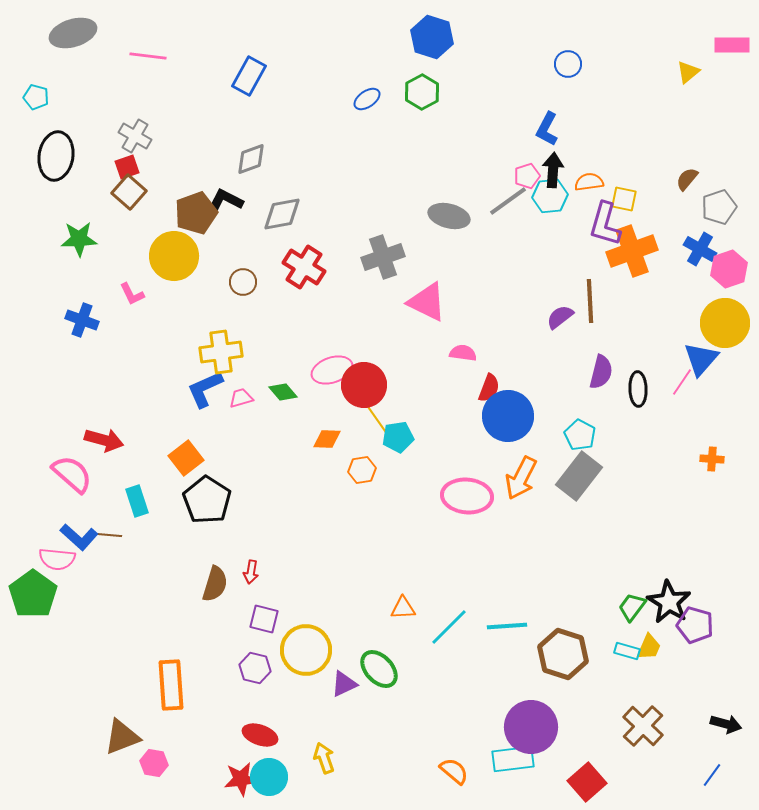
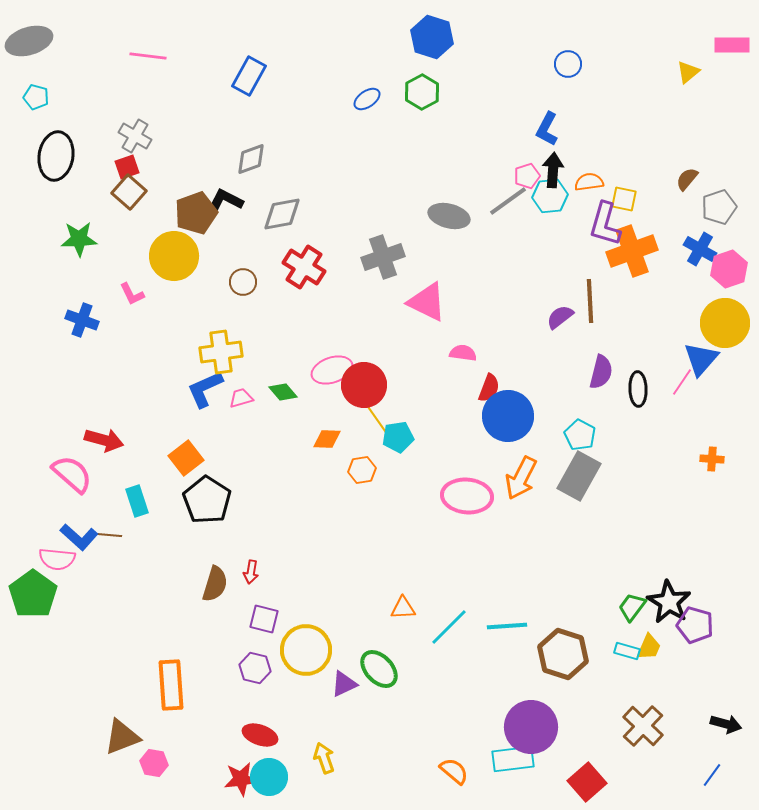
gray ellipse at (73, 33): moved 44 px left, 8 px down
gray rectangle at (579, 476): rotated 9 degrees counterclockwise
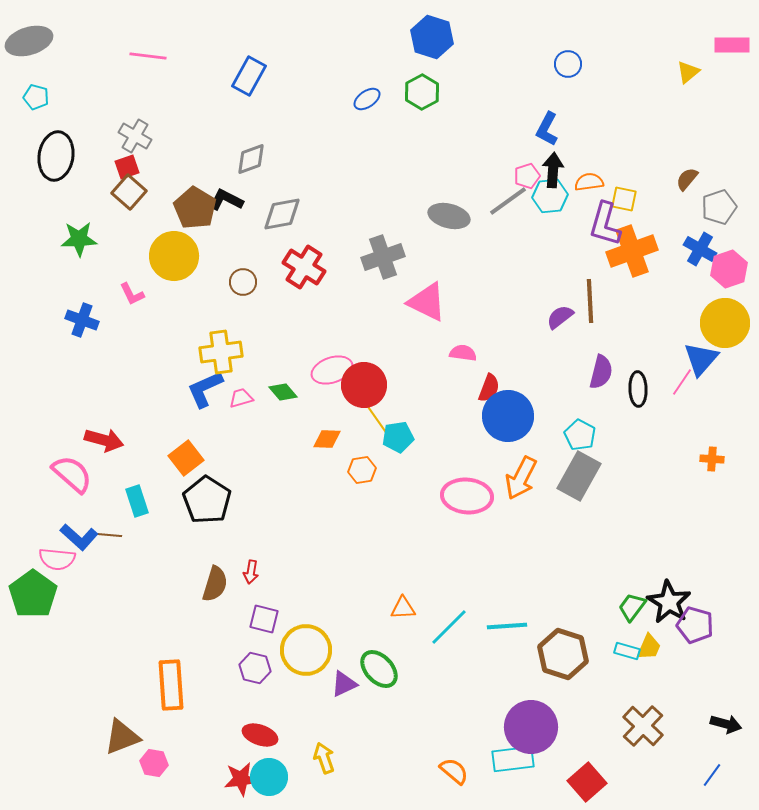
brown pentagon at (196, 213): moved 1 px left, 5 px up; rotated 21 degrees counterclockwise
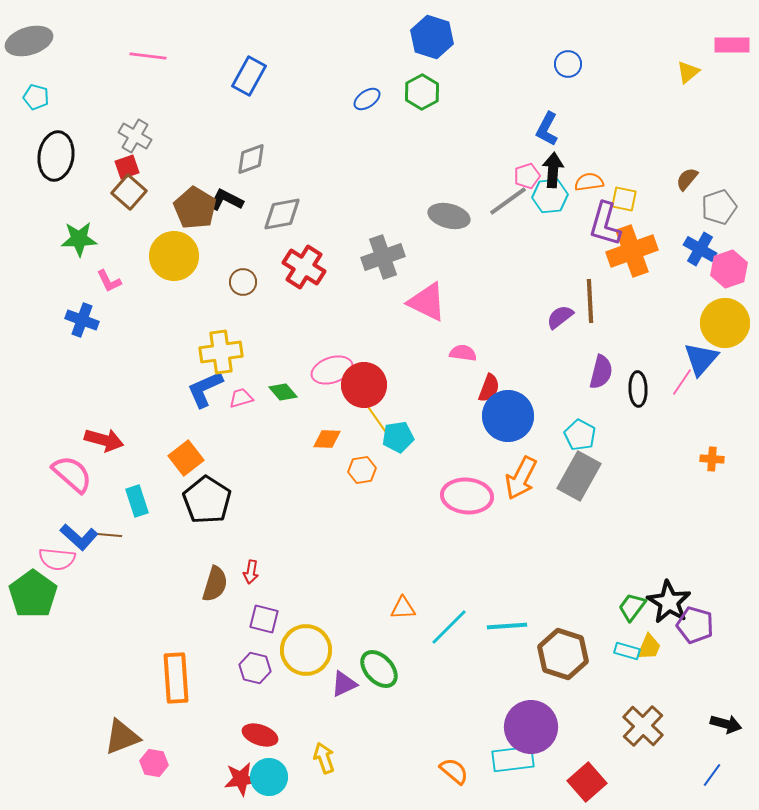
pink L-shape at (132, 294): moved 23 px left, 13 px up
orange rectangle at (171, 685): moved 5 px right, 7 px up
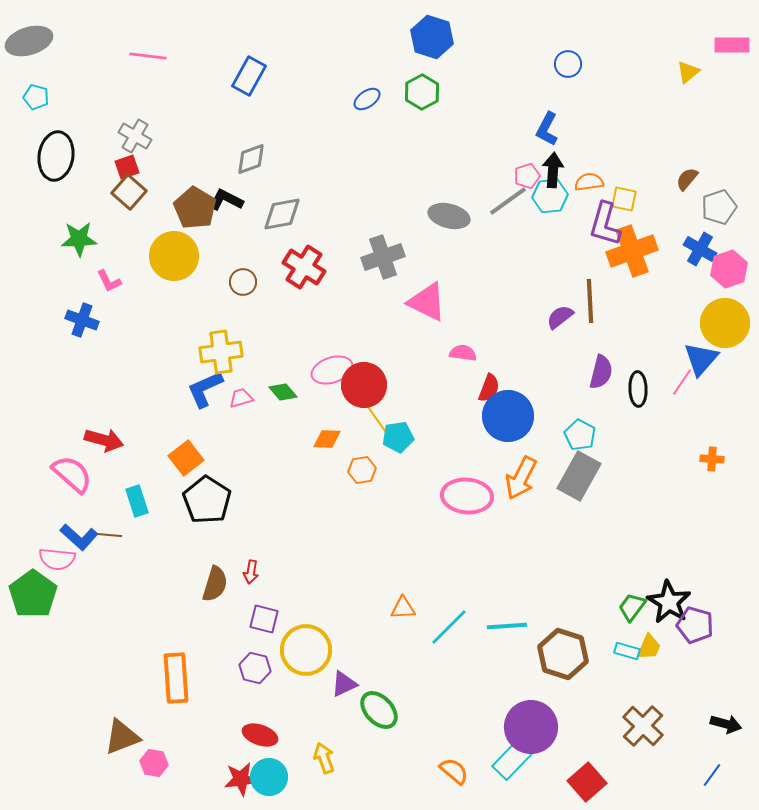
green ellipse at (379, 669): moved 41 px down
cyan rectangle at (513, 759): rotated 39 degrees counterclockwise
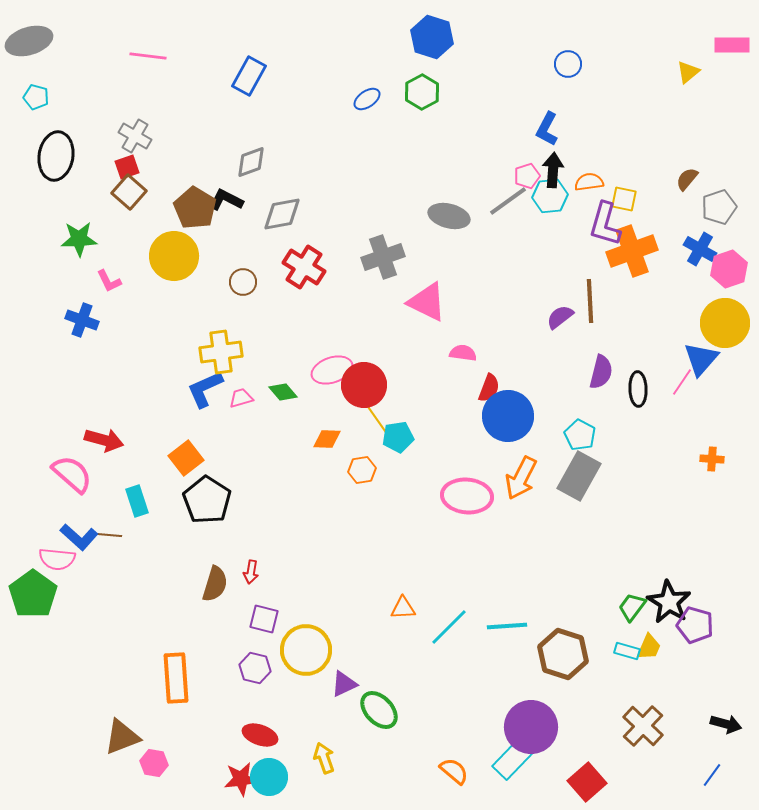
gray diamond at (251, 159): moved 3 px down
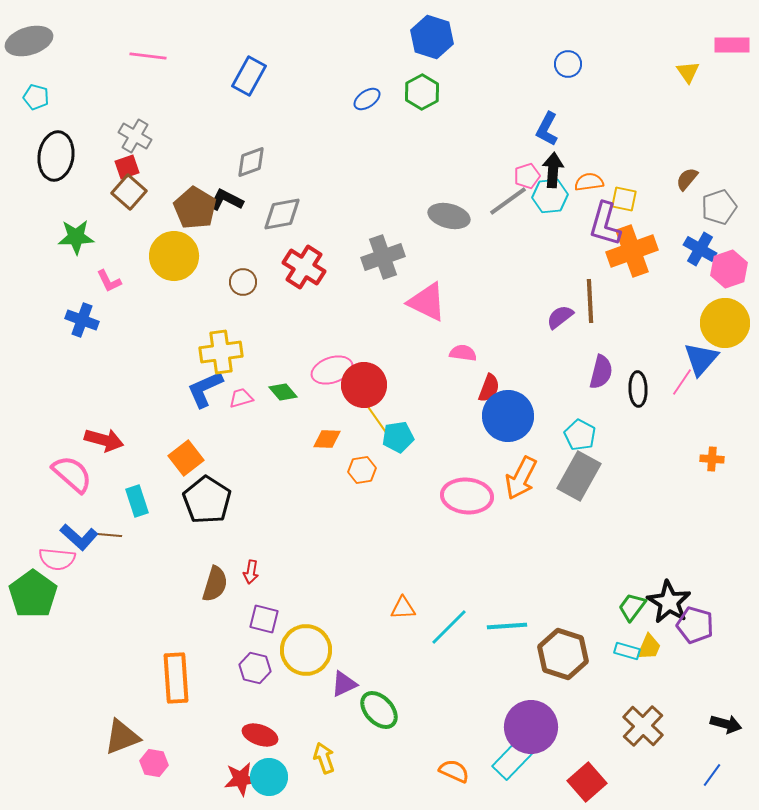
yellow triangle at (688, 72): rotated 25 degrees counterclockwise
green star at (79, 239): moved 3 px left, 2 px up
orange semicircle at (454, 771): rotated 16 degrees counterclockwise
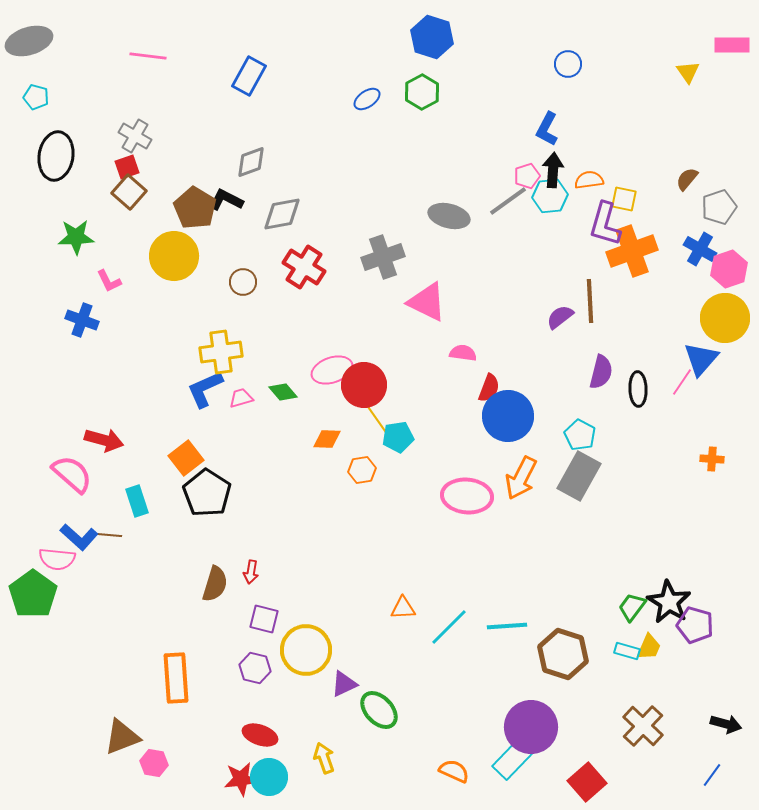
orange semicircle at (589, 182): moved 2 px up
yellow circle at (725, 323): moved 5 px up
black pentagon at (207, 500): moved 7 px up
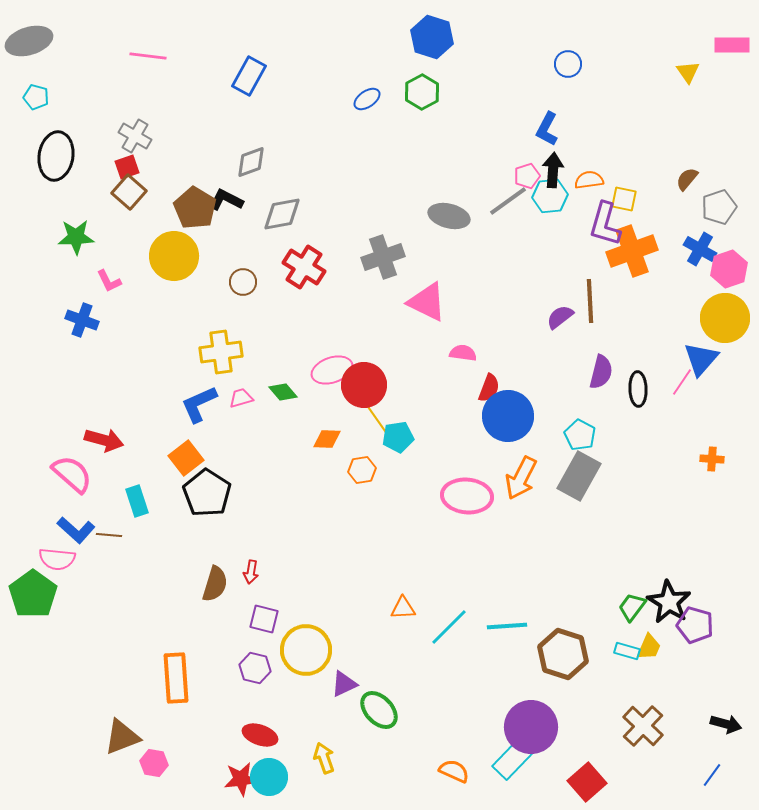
blue L-shape at (205, 389): moved 6 px left, 15 px down
blue L-shape at (79, 537): moved 3 px left, 7 px up
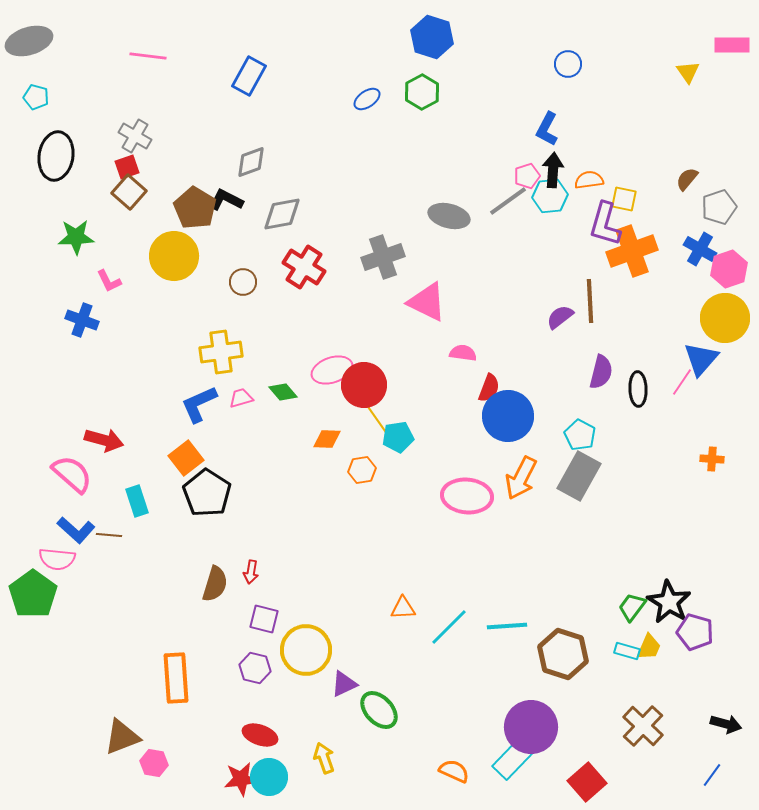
purple pentagon at (695, 625): moved 7 px down
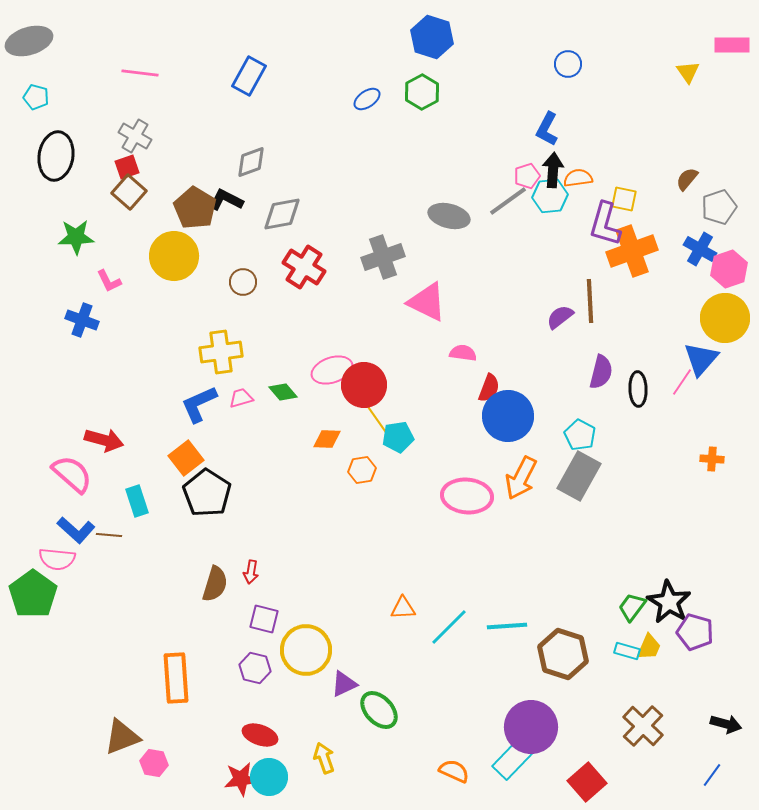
pink line at (148, 56): moved 8 px left, 17 px down
orange semicircle at (589, 180): moved 11 px left, 2 px up
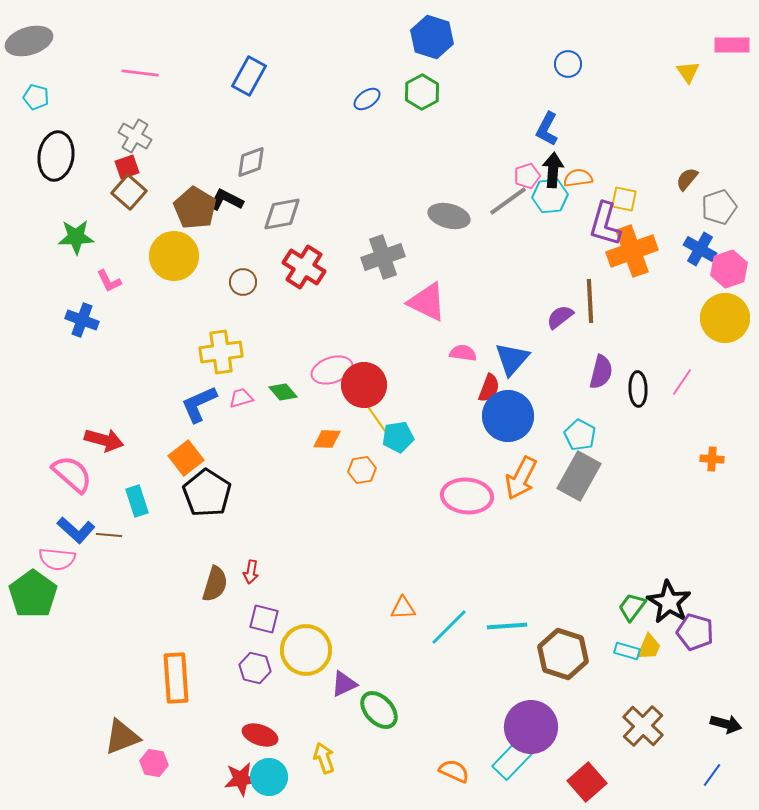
blue triangle at (701, 359): moved 189 px left
